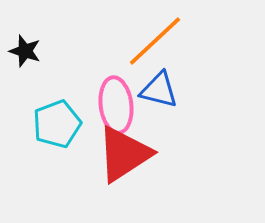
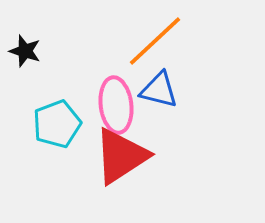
red triangle: moved 3 px left, 2 px down
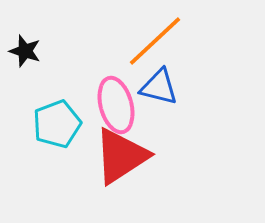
blue triangle: moved 3 px up
pink ellipse: rotated 8 degrees counterclockwise
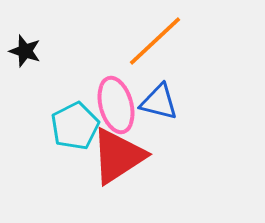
blue triangle: moved 15 px down
cyan pentagon: moved 18 px right, 2 px down; rotated 6 degrees counterclockwise
red triangle: moved 3 px left
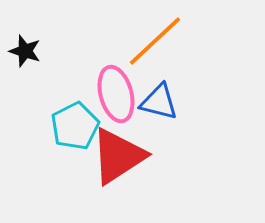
pink ellipse: moved 11 px up
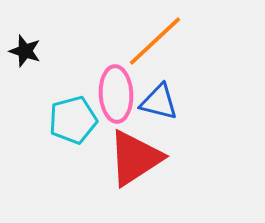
pink ellipse: rotated 12 degrees clockwise
cyan pentagon: moved 2 px left, 6 px up; rotated 12 degrees clockwise
red triangle: moved 17 px right, 2 px down
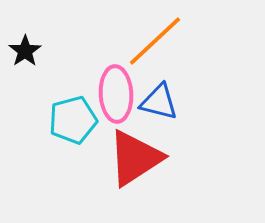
black star: rotated 20 degrees clockwise
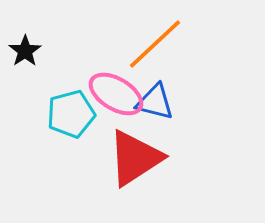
orange line: moved 3 px down
pink ellipse: rotated 56 degrees counterclockwise
blue triangle: moved 4 px left
cyan pentagon: moved 2 px left, 6 px up
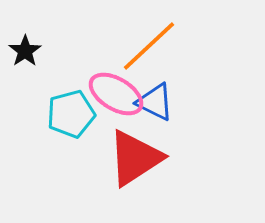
orange line: moved 6 px left, 2 px down
blue triangle: rotated 12 degrees clockwise
